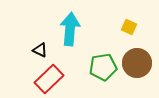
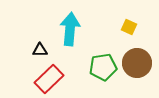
black triangle: rotated 28 degrees counterclockwise
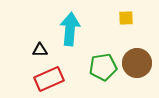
yellow square: moved 3 px left, 9 px up; rotated 28 degrees counterclockwise
red rectangle: rotated 20 degrees clockwise
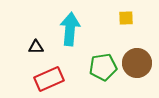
black triangle: moved 4 px left, 3 px up
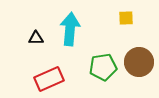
black triangle: moved 9 px up
brown circle: moved 2 px right, 1 px up
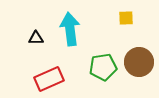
cyan arrow: rotated 12 degrees counterclockwise
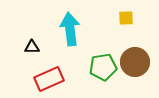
black triangle: moved 4 px left, 9 px down
brown circle: moved 4 px left
